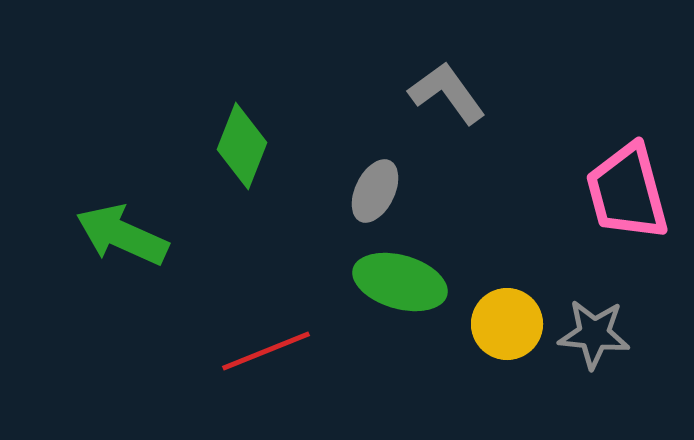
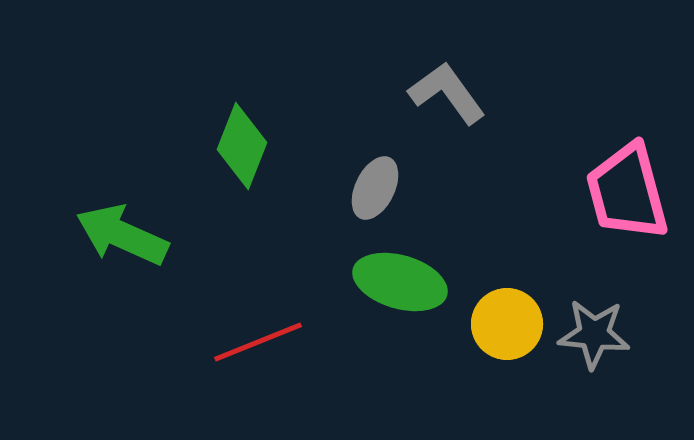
gray ellipse: moved 3 px up
red line: moved 8 px left, 9 px up
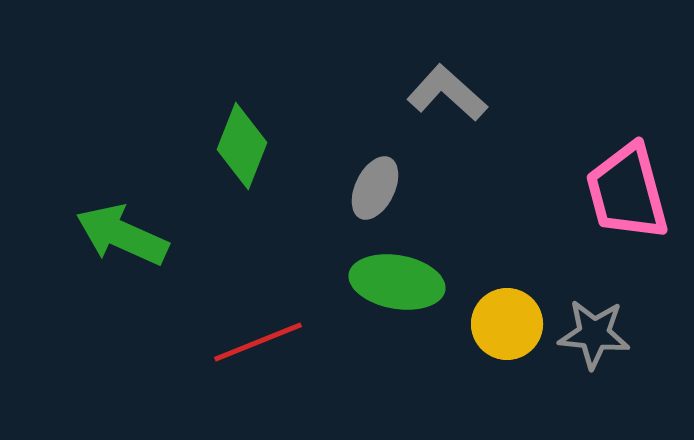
gray L-shape: rotated 12 degrees counterclockwise
green ellipse: moved 3 px left; rotated 6 degrees counterclockwise
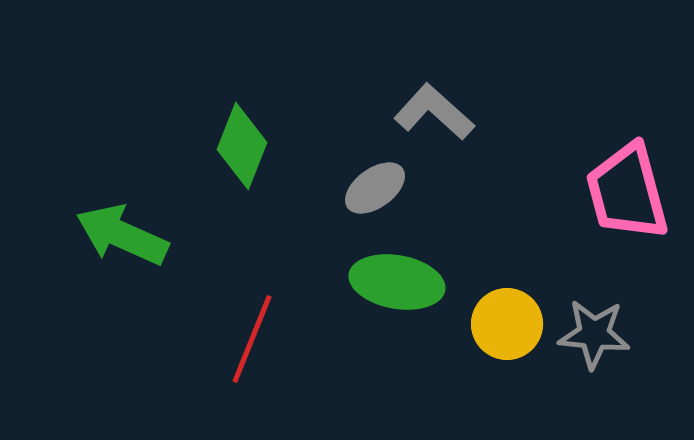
gray L-shape: moved 13 px left, 19 px down
gray ellipse: rotated 28 degrees clockwise
red line: moved 6 px left, 3 px up; rotated 46 degrees counterclockwise
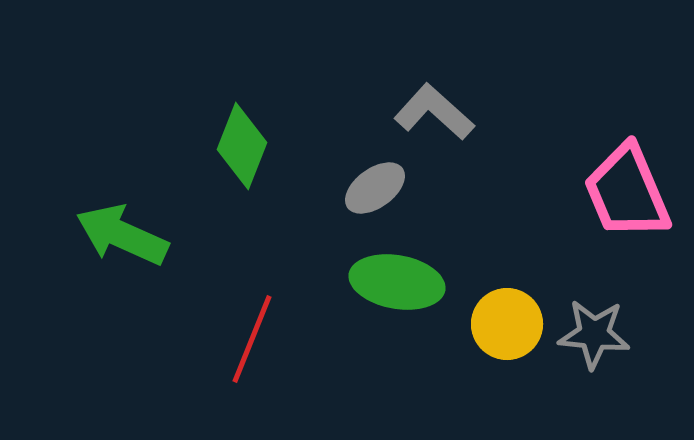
pink trapezoid: rotated 8 degrees counterclockwise
